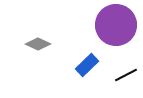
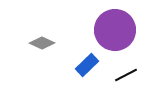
purple circle: moved 1 px left, 5 px down
gray diamond: moved 4 px right, 1 px up
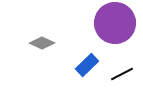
purple circle: moved 7 px up
black line: moved 4 px left, 1 px up
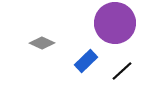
blue rectangle: moved 1 px left, 4 px up
black line: moved 3 px up; rotated 15 degrees counterclockwise
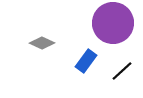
purple circle: moved 2 px left
blue rectangle: rotated 10 degrees counterclockwise
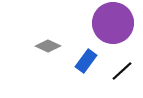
gray diamond: moved 6 px right, 3 px down
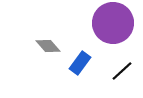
gray diamond: rotated 25 degrees clockwise
blue rectangle: moved 6 px left, 2 px down
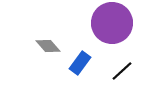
purple circle: moved 1 px left
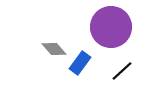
purple circle: moved 1 px left, 4 px down
gray diamond: moved 6 px right, 3 px down
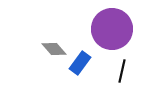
purple circle: moved 1 px right, 2 px down
black line: rotated 35 degrees counterclockwise
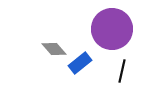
blue rectangle: rotated 15 degrees clockwise
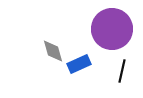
gray diamond: moved 1 px left, 2 px down; rotated 25 degrees clockwise
blue rectangle: moved 1 px left, 1 px down; rotated 15 degrees clockwise
